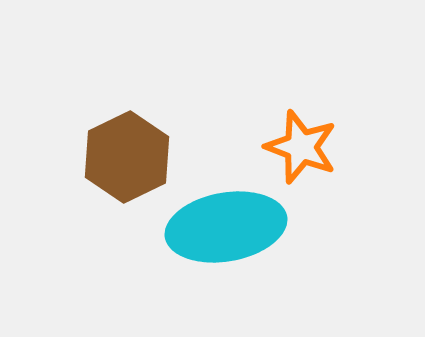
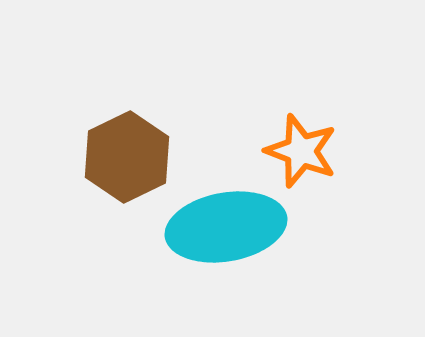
orange star: moved 4 px down
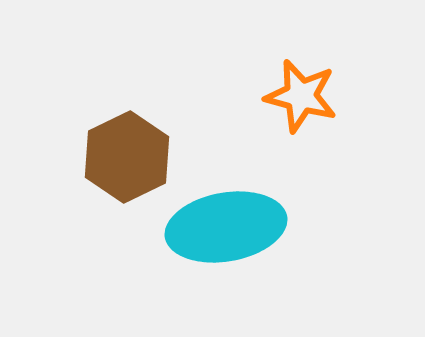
orange star: moved 55 px up; rotated 6 degrees counterclockwise
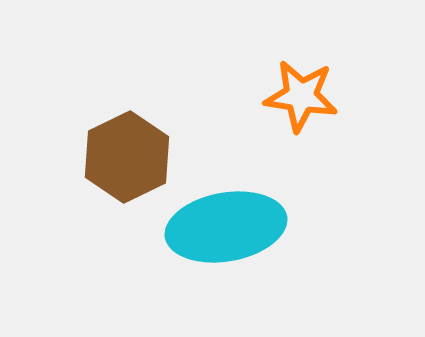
orange star: rotated 6 degrees counterclockwise
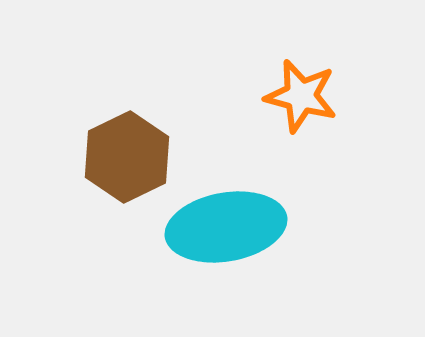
orange star: rotated 6 degrees clockwise
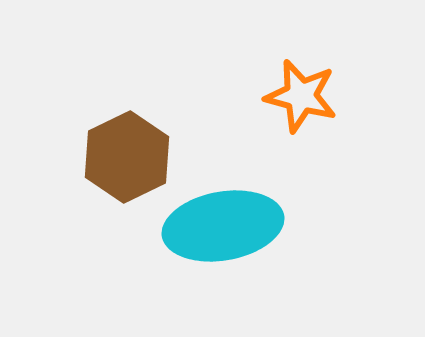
cyan ellipse: moved 3 px left, 1 px up
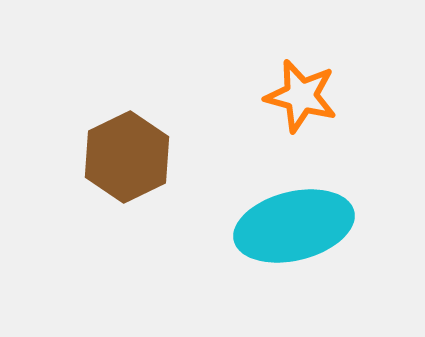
cyan ellipse: moved 71 px right; rotated 4 degrees counterclockwise
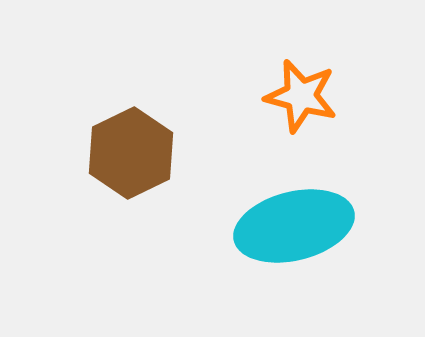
brown hexagon: moved 4 px right, 4 px up
